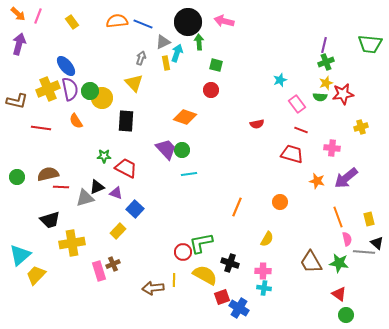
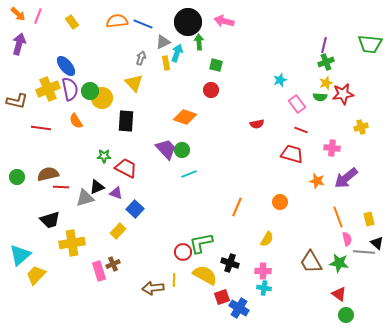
cyan line at (189, 174): rotated 14 degrees counterclockwise
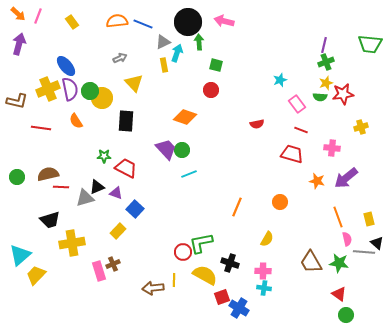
gray arrow at (141, 58): moved 21 px left; rotated 48 degrees clockwise
yellow rectangle at (166, 63): moved 2 px left, 2 px down
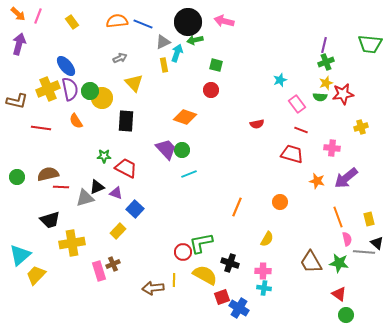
green arrow at (199, 42): moved 4 px left, 2 px up; rotated 98 degrees counterclockwise
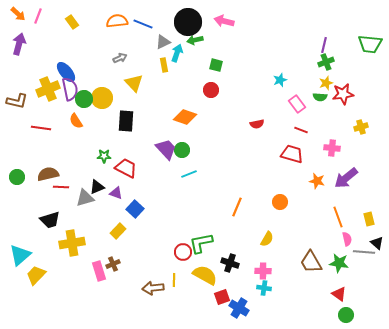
blue ellipse at (66, 66): moved 6 px down
green circle at (90, 91): moved 6 px left, 8 px down
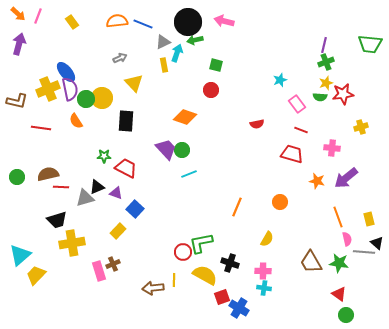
green circle at (84, 99): moved 2 px right
black trapezoid at (50, 220): moved 7 px right
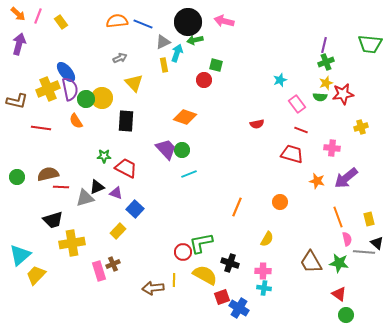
yellow rectangle at (72, 22): moved 11 px left
red circle at (211, 90): moved 7 px left, 10 px up
black trapezoid at (57, 220): moved 4 px left
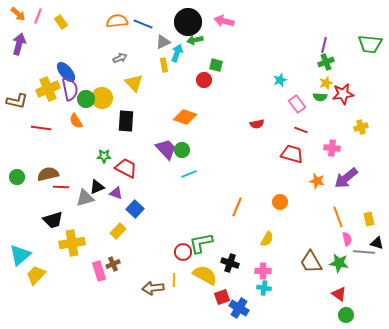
black triangle at (377, 243): rotated 24 degrees counterclockwise
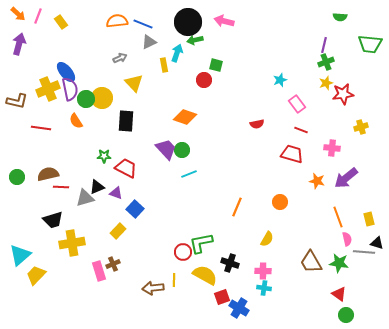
gray triangle at (163, 42): moved 14 px left
green semicircle at (320, 97): moved 20 px right, 80 px up
